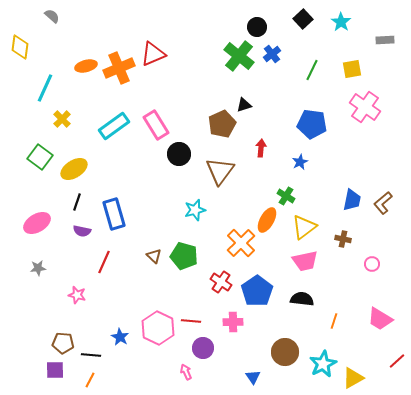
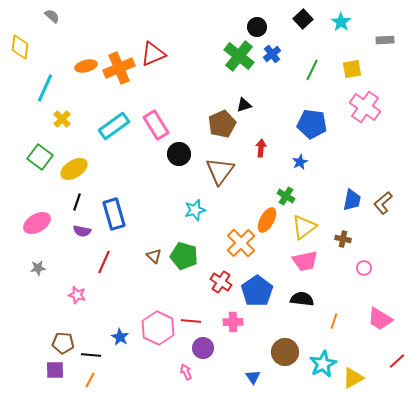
pink circle at (372, 264): moved 8 px left, 4 px down
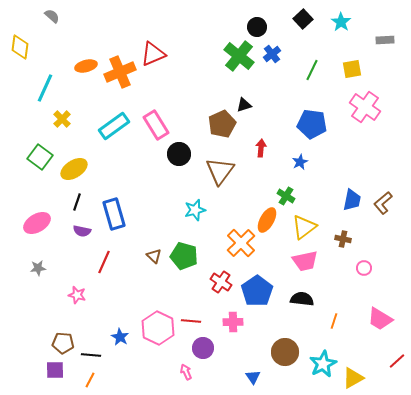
orange cross at (119, 68): moved 1 px right, 4 px down
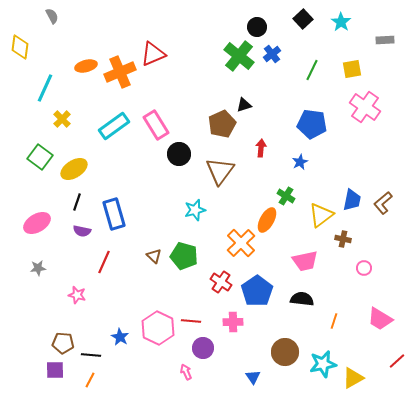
gray semicircle at (52, 16): rotated 21 degrees clockwise
yellow triangle at (304, 227): moved 17 px right, 12 px up
cyan star at (323, 364): rotated 16 degrees clockwise
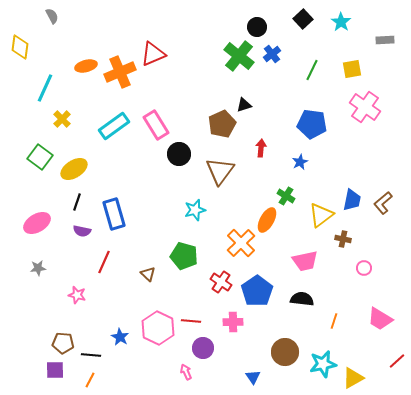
brown triangle at (154, 256): moved 6 px left, 18 px down
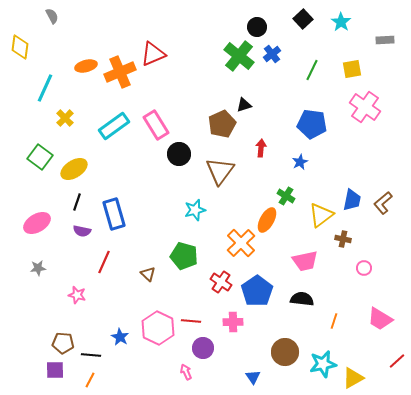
yellow cross at (62, 119): moved 3 px right, 1 px up
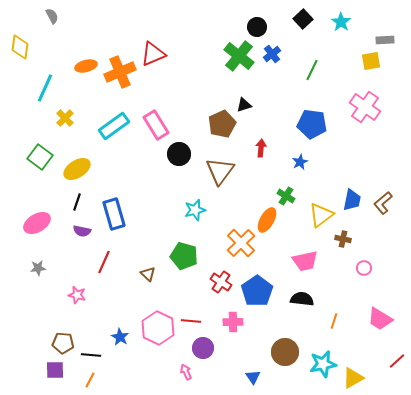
yellow square at (352, 69): moved 19 px right, 8 px up
yellow ellipse at (74, 169): moved 3 px right
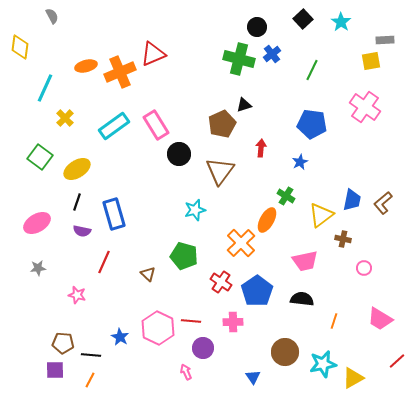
green cross at (239, 56): moved 3 px down; rotated 24 degrees counterclockwise
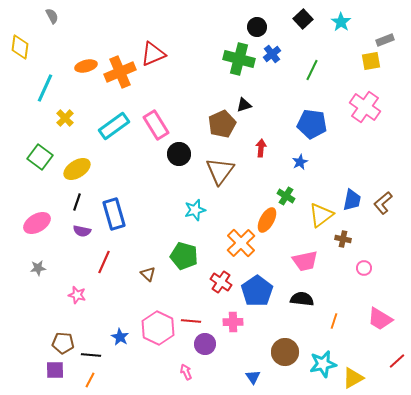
gray rectangle at (385, 40): rotated 18 degrees counterclockwise
purple circle at (203, 348): moved 2 px right, 4 px up
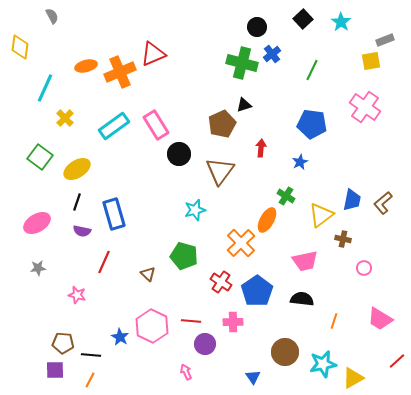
green cross at (239, 59): moved 3 px right, 4 px down
pink hexagon at (158, 328): moved 6 px left, 2 px up
